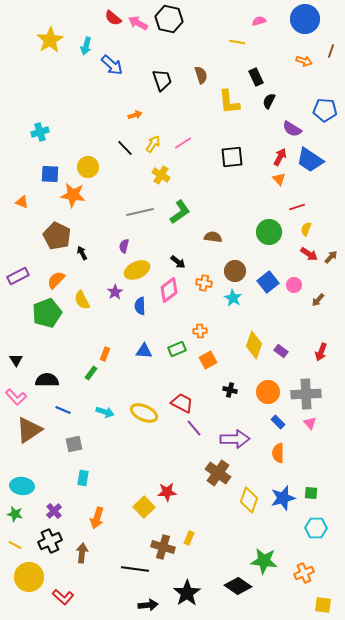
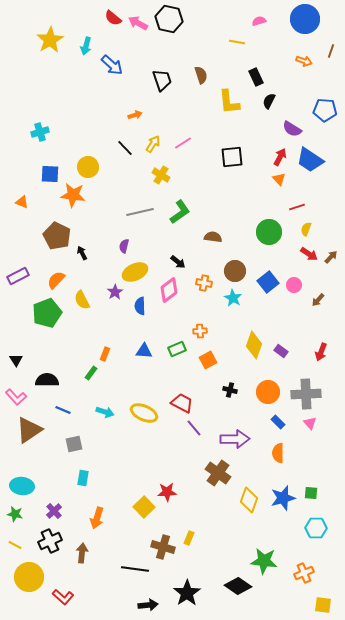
yellow ellipse at (137, 270): moved 2 px left, 2 px down
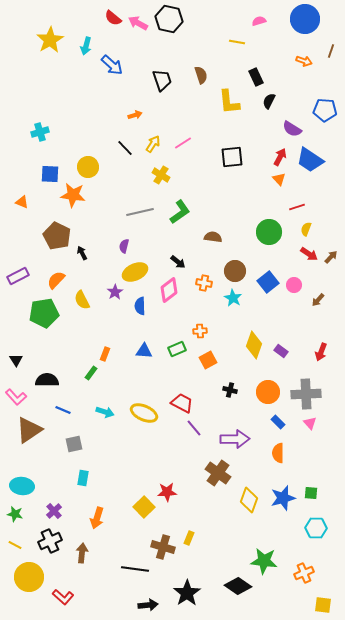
green pentagon at (47, 313): moved 3 px left; rotated 12 degrees clockwise
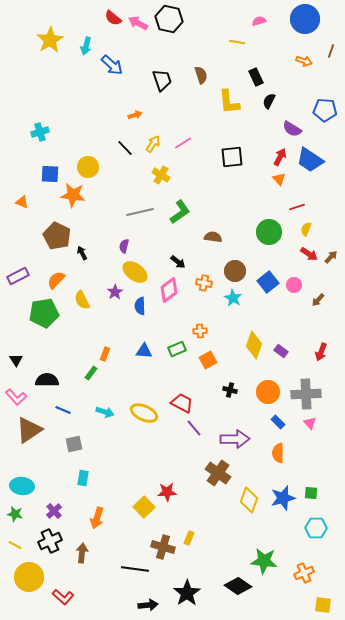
yellow ellipse at (135, 272): rotated 60 degrees clockwise
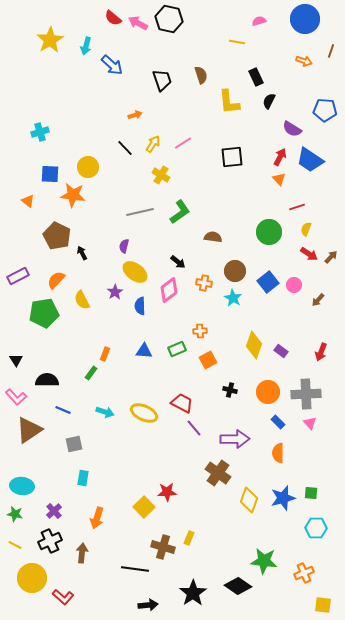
orange triangle at (22, 202): moved 6 px right, 1 px up; rotated 16 degrees clockwise
yellow circle at (29, 577): moved 3 px right, 1 px down
black star at (187, 593): moved 6 px right
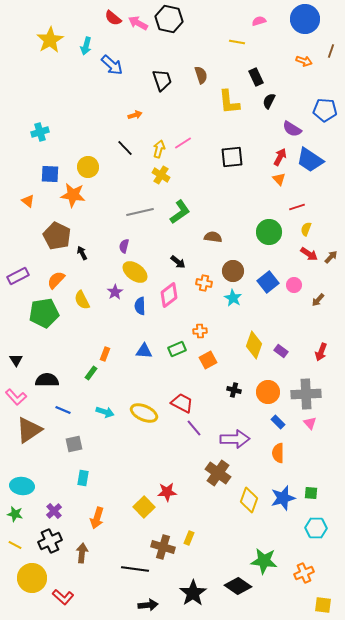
yellow arrow at (153, 144): moved 6 px right, 5 px down; rotated 18 degrees counterclockwise
brown circle at (235, 271): moved 2 px left
pink diamond at (169, 290): moved 5 px down
black cross at (230, 390): moved 4 px right
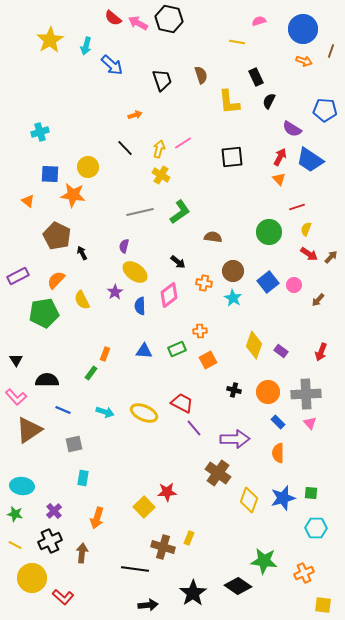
blue circle at (305, 19): moved 2 px left, 10 px down
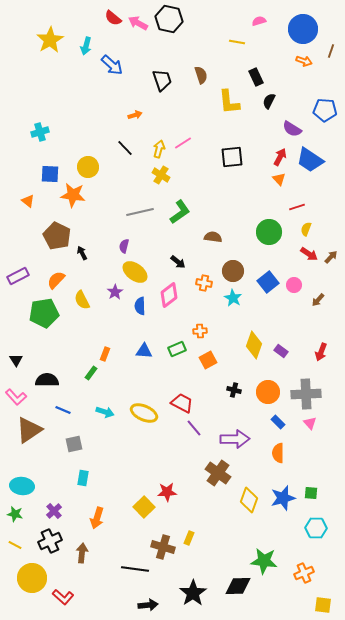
black diamond at (238, 586): rotated 36 degrees counterclockwise
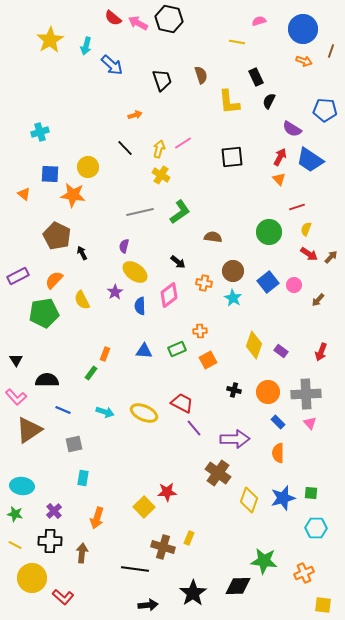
orange triangle at (28, 201): moved 4 px left, 7 px up
orange semicircle at (56, 280): moved 2 px left
black cross at (50, 541): rotated 25 degrees clockwise
